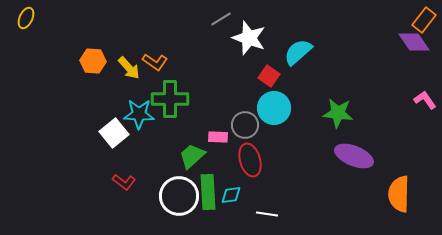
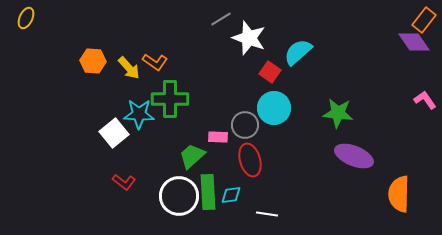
red square: moved 1 px right, 4 px up
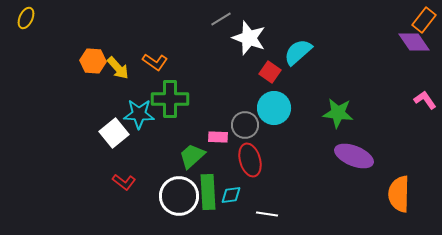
yellow arrow: moved 11 px left
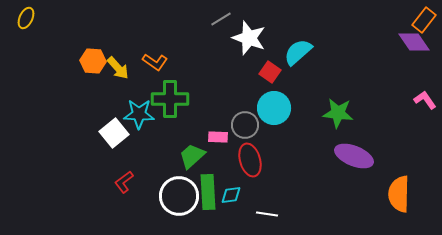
red L-shape: rotated 105 degrees clockwise
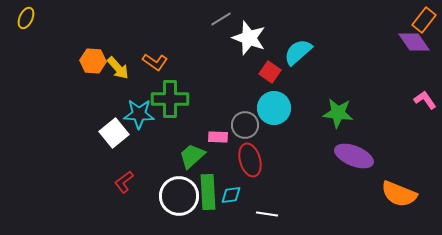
orange semicircle: rotated 69 degrees counterclockwise
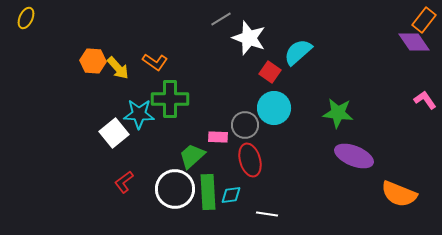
white circle: moved 4 px left, 7 px up
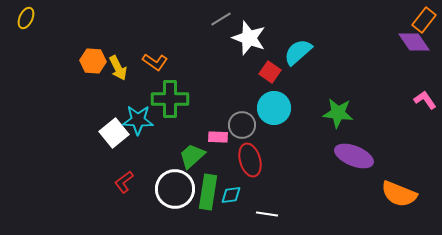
yellow arrow: rotated 15 degrees clockwise
cyan star: moved 1 px left, 6 px down
gray circle: moved 3 px left
green rectangle: rotated 12 degrees clockwise
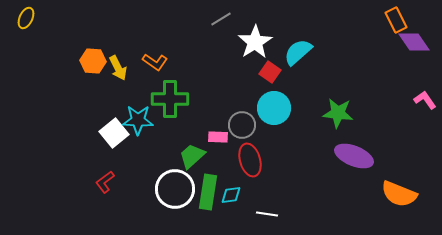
orange rectangle: moved 28 px left; rotated 65 degrees counterclockwise
white star: moved 6 px right, 4 px down; rotated 20 degrees clockwise
red L-shape: moved 19 px left
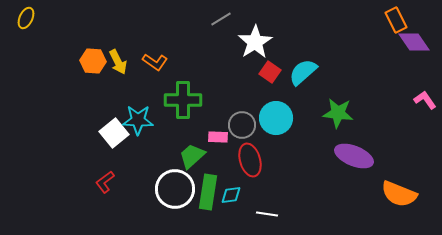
cyan semicircle: moved 5 px right, 20 px down
yellow arrow: moved 6 px up
green cross: moved 13 px right, 1 px down
cyan circle: moved 2 px right, 10 px down
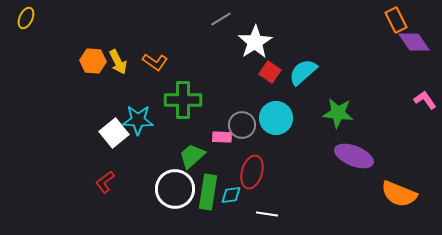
pink rectangle: moved 4 px right
red ellipse: moved 2 px right, 12 px down; rotated 32 degrees clockwise
